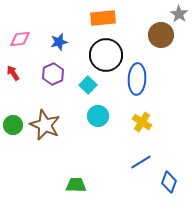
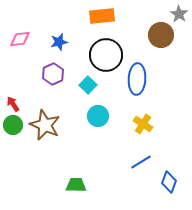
orange rectangle: moved 1 px left, 2 px up
red arrow: moved 31 px down
yellow cross: moved 1 px right, 2 px down
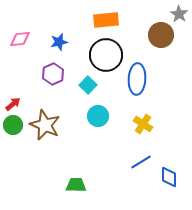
orange rectangle: moved 4 px right, 4 px down
red arrow: rotated 84 degrees clockwise
blue diamond: moved 5 px up; rotated 20 degrees counterclockwise
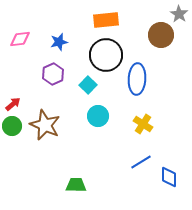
green circle: moved 1 px left, 1 px down
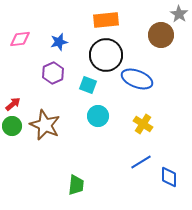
purple hexagon: moved 1 px up
blue ellipse: rotated 72 degrees counterclockwise
cyan square: rotated 24 degrees counterclockwise
green trapezoid: rotated 95 degrees clockwise
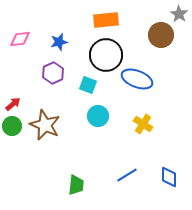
blue line: moved 14 px left, 13 px down
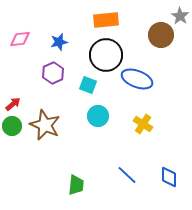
gray star: moved 1 px right, 2 px down
blue line: rotated 75 degrees clockwise
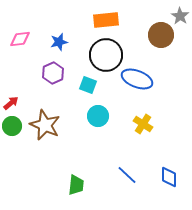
red arrow: moved 2 px left, 1 px up
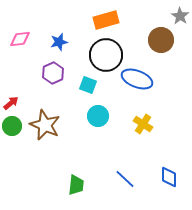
orange rectangle: rotated 10 degrees counterclockwise
brown circle: moved 5 px down
blue line: moved 2 px left, 4 px down
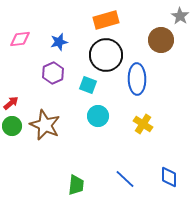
blue ellipse: rotated 68 degrees clockwise
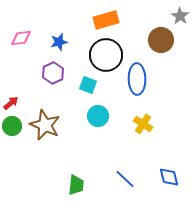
pink diamond: moved 1 px right, 1 px up
blue diamond: rotated 15 degrees counterclockwise
